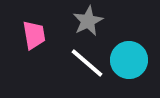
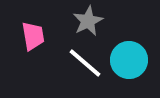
pink trapezoid: moved 1 px left, 1 px down
white line: moved 2 px left
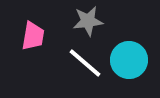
gray star: rotated 20 degrees clockwise
pink trapezoid: rotated 20 degrees clockwise
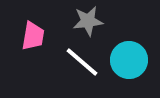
white line: moved 3 px left, 1 px up
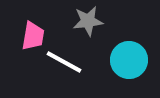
white line: moved 18 px left; rotated 12 degrees counterclockwise
